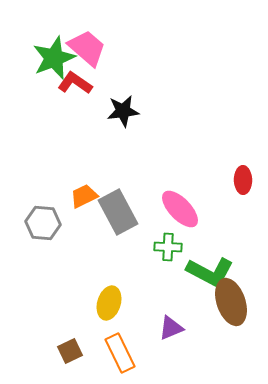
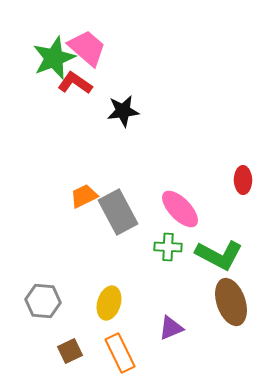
gray hexagon: moved 78 px down
green L-shape: moved 9 px right, 17 px up
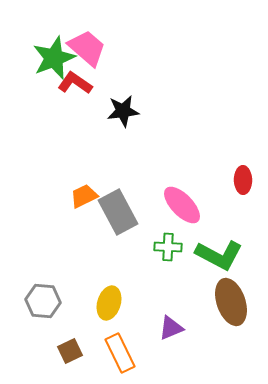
pink ellipse: moved 2 px right, 4 px up
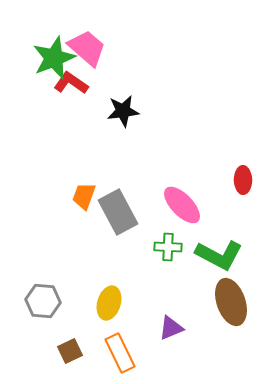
red L-shape: moved 4 px left
orange trapezoid: rotated 44 degrees counterclockwise
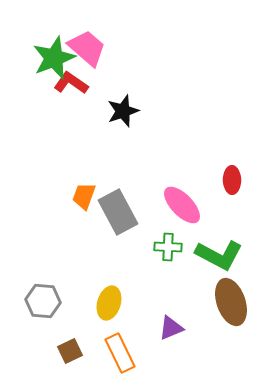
black star: rotated 12 degrees counterclockwise
red ellipse: moved 11 px left
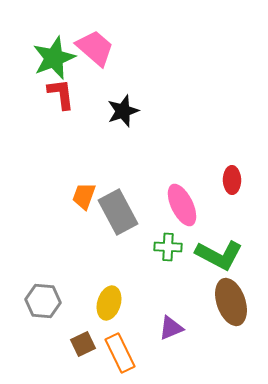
pink trapezoid: moved 8 px right
red L-shape: moved 10 px left, 11 px down; rotated 48 degrees clockwise
pink ellipse: rotated 18 degrees clockwise
brown square: moved 13 px right, 7 px up
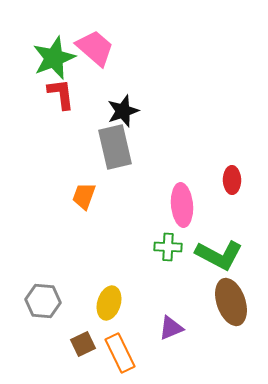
pink ellipse: rotated 21 degrees clockwise
gray rectangle: moved 3 px left, 65 px up; rotated 15 degrees clockwise
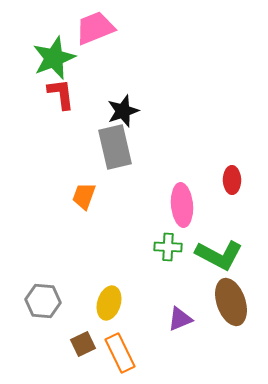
pink trapezoid: moved 20 px up; rotated 63 degrees counterclockwise
purple triangle: moved 9 px right, 9 px up
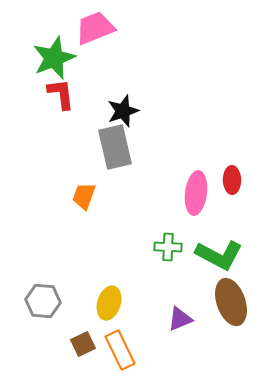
pink ellipse: moved 14 px right, 12 px up; rotated 12 degrees clockwise
orange rectangle: moved 3 px up
